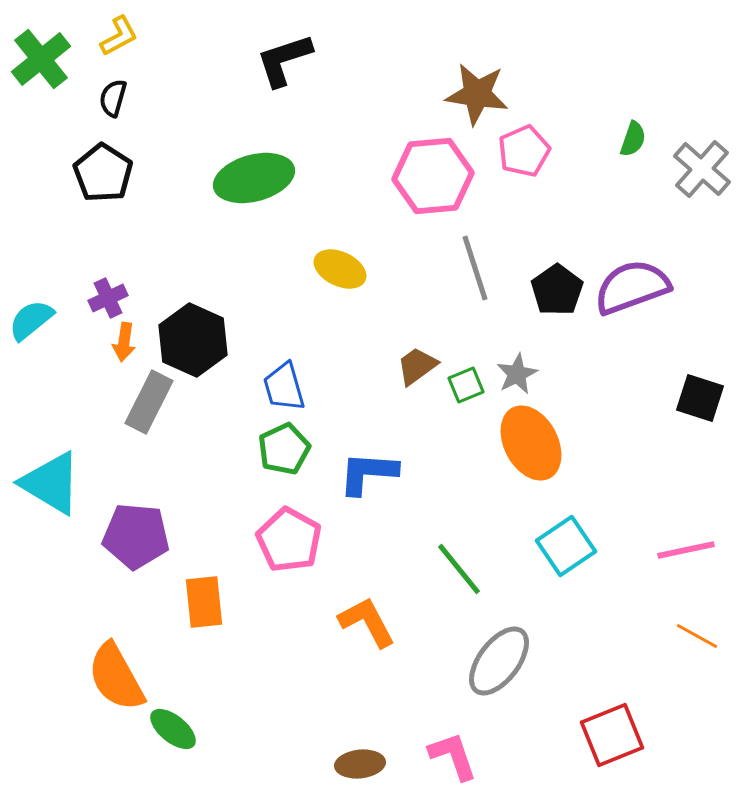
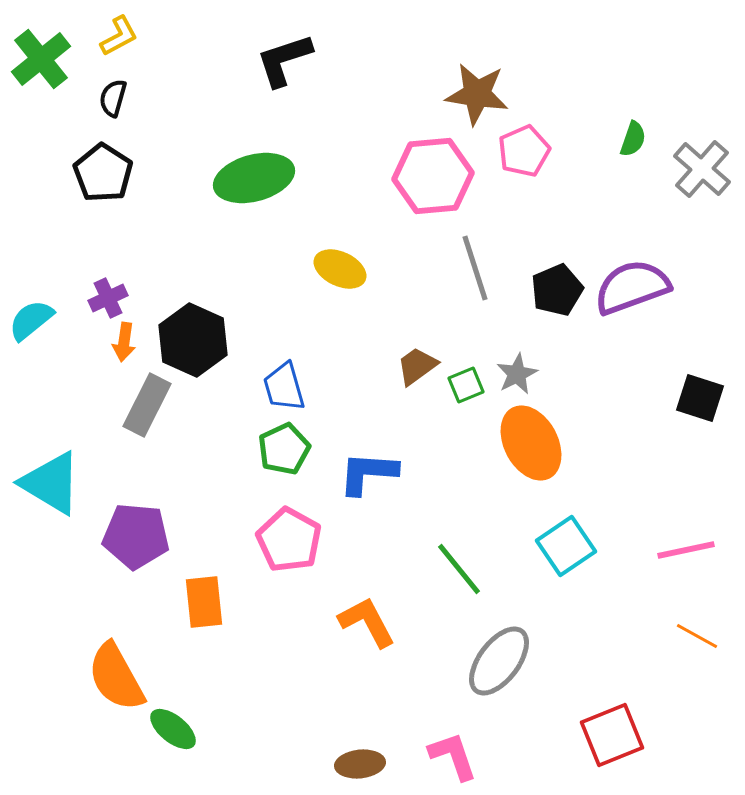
black pentagon at (557, 290): rotated 12 degrees clockwise
gray rectangle at (149, 402): moved 2 px left, 3 px down
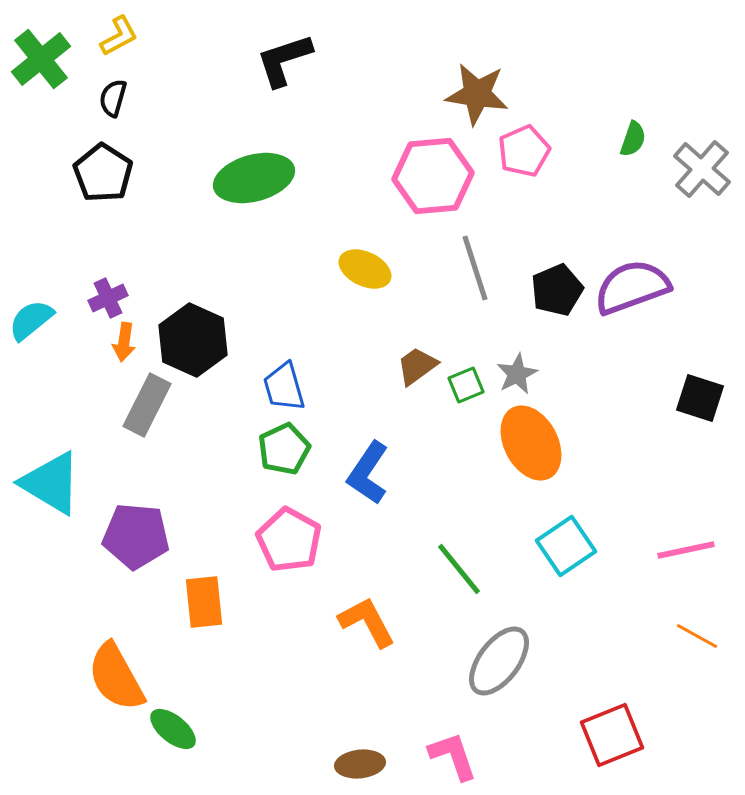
yellow ellipse at (340, 269): moved 25 px right
blue L-shape at (368, 473): rotated 60 degrees counterclockwise
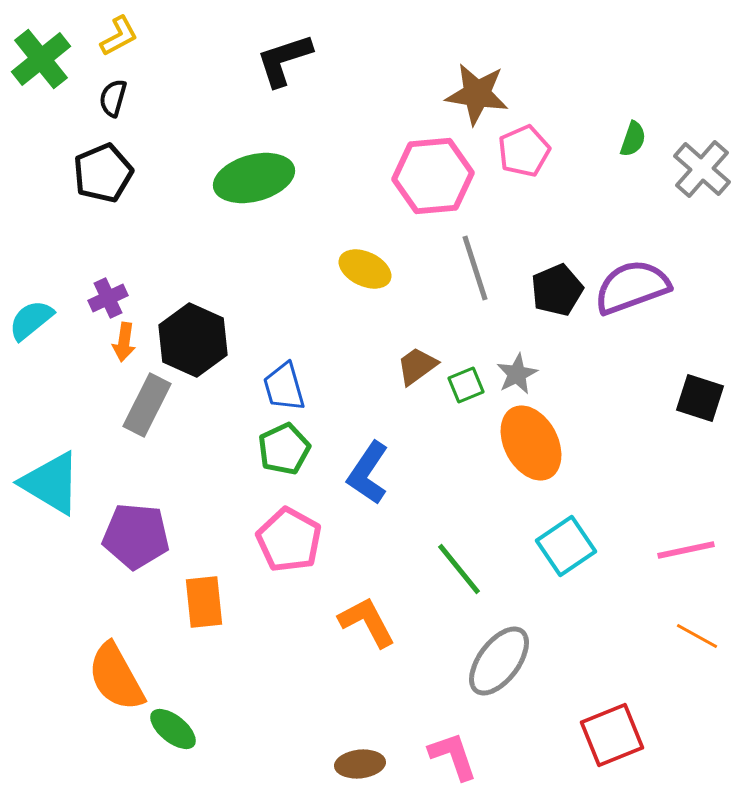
black pentagon at (103, 173): rotated 16 degrees clockwise
